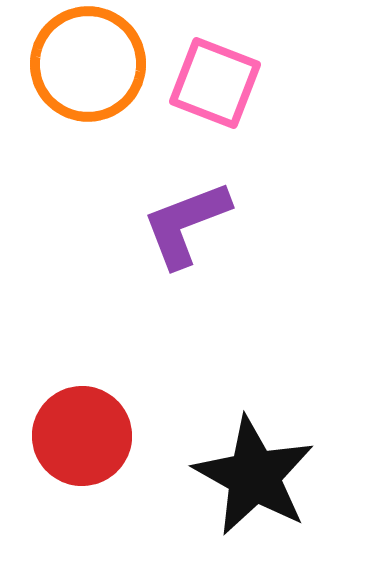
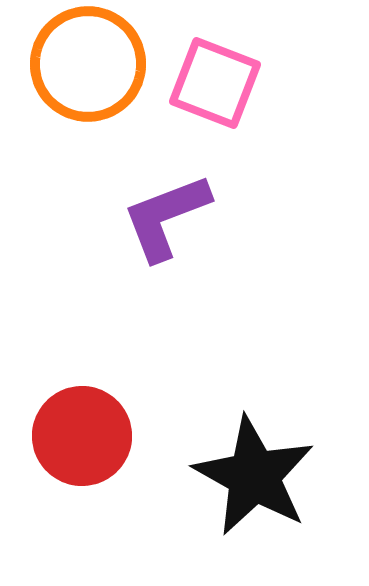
purple L-shape: moved 20 px left, 7 px up
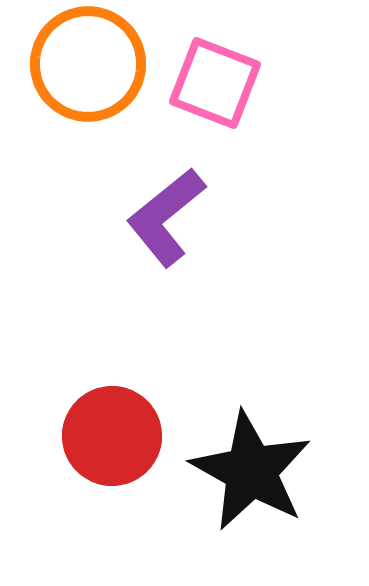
purple L-shape: rotated 18 degrees counterclockwise
red circle: moved 30 px right
black star: moved 3 px left, 5 px up
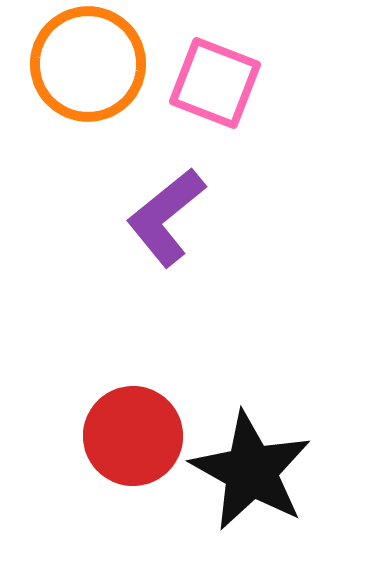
red circle: moved 21 px right
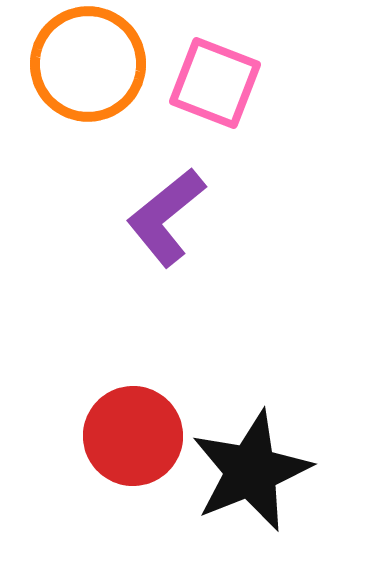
black star: rotated 21 degrees clockwise
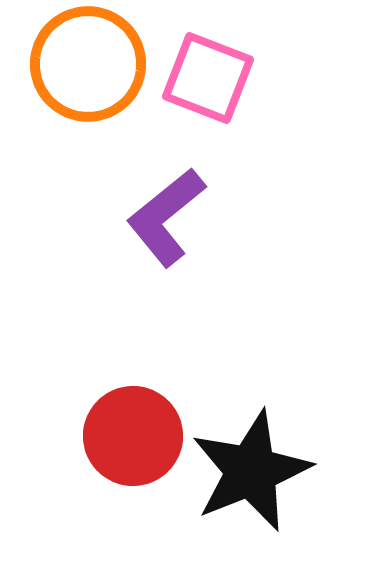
pink square: moved 7 px left, 5 px up
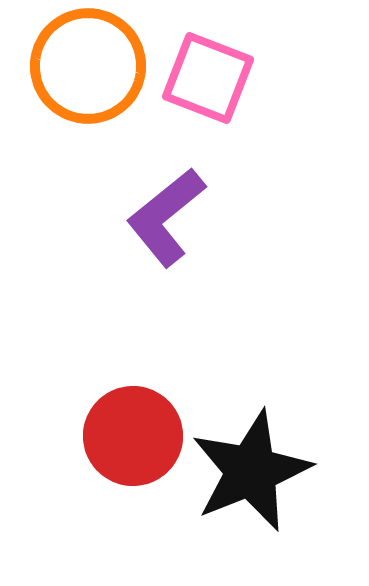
orange circle: moved 2 px down
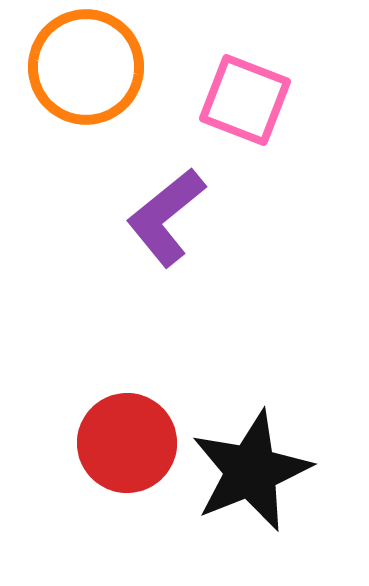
orange circle: moved 2 px left, 1 px down
pink square: moved 37 px right, 22 px down
red circle: moved 6 px left, 7 px down
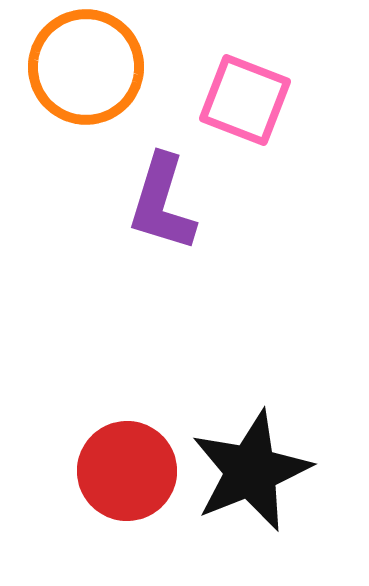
purple L-shape: moved 4 px left, 14 px up; rotated 34 degrees counterclockwise
red circle: moved 28 px down
